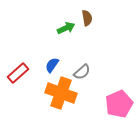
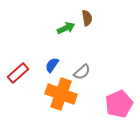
orange cross: moved 1 px down
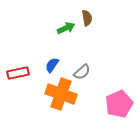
red rectangle: rotated 30 degrees clockwise
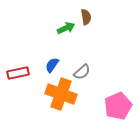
brown semicircle: moved 1 px left, 1 px up
pink pentagon: moved 1 px left, 2 px down
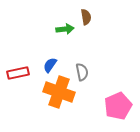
green arrow: moved 1 px left, 1 px down; rotated 18 degrees clockwise
blue semicircle: moved 2 px left
gray semicircle: rotated 60 degrees counterclockwise
orange cross: moved 2 px left, 2 px up
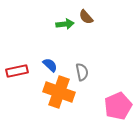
brown semicircle: rotated 147 degrees clockwise
green arrow: moved 5 px up
blue semicircle: rotated 98 degrees clockwise
red rectangle: moved 1 px left, 2 px up
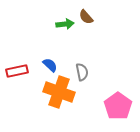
pink pentagon: rotated 12 degrees counterclockwise
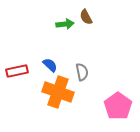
brown semicircle: rotated 14 degrees clockwise
orange cross: moved 1 px left
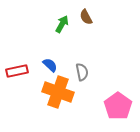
green arrow: moved 3 px left; rotated 54 degrees counterclockwise
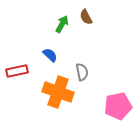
blue semicircle: moved 10 px up
pink pentagon: rotated 24 degrees clockwise
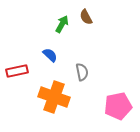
orange cross: moved 4 px left, 5 px down
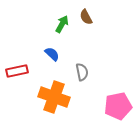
blue semicircle: moved 2 px right, 1 px up
